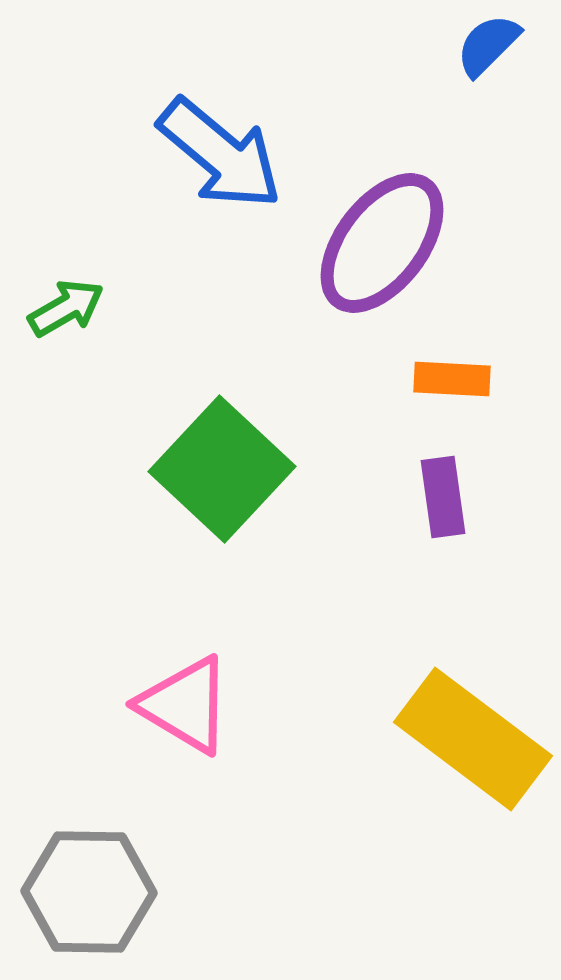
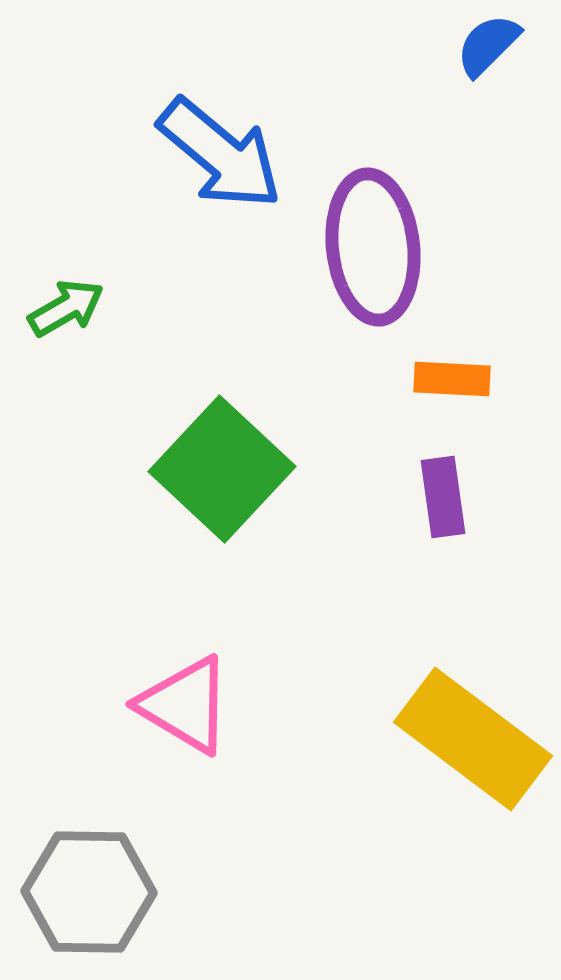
purple ellipse: moved 9 px left, 4 px down; rotated 43 degrees counterclockwise
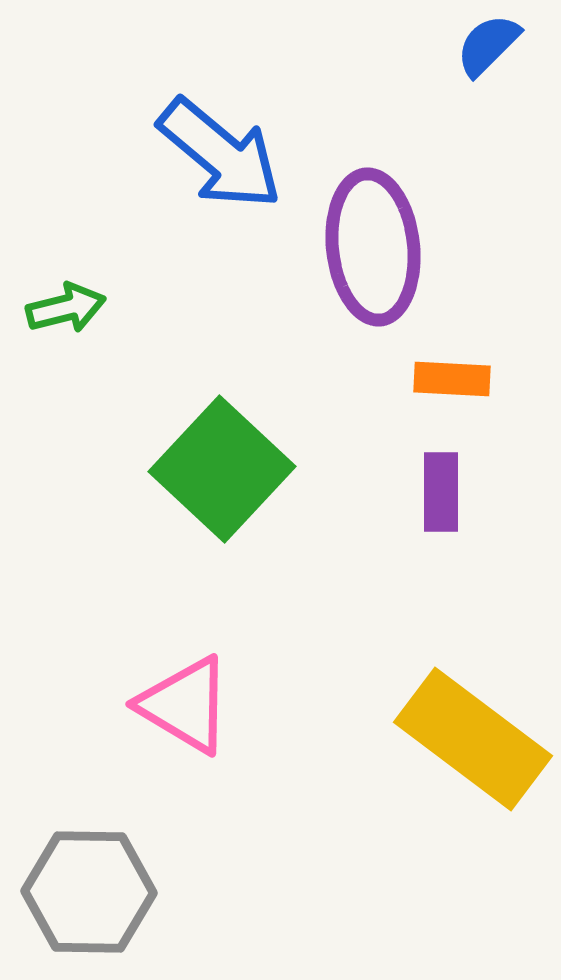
green arrow: rotated 16 degrees clockwise
purple rectangle: moved 2 px left, 5 px up; rotated 8 degrees clockwise
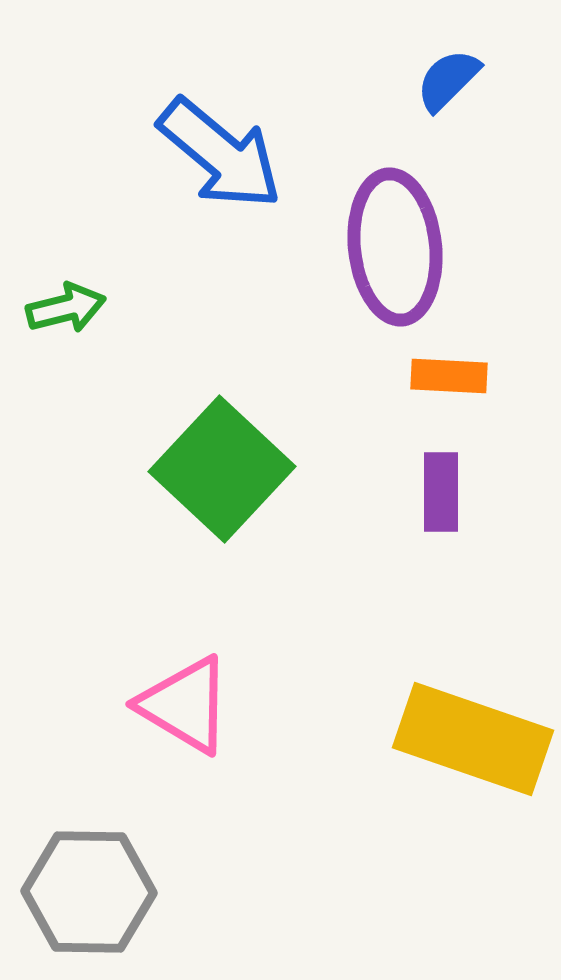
blue semicircle: moved 40 px left, 35 px down
purple ellipse: moved 22 px right
orange rectangle: moved 3 px left, 3 px up
yellow rectangle: rotated 18 degrees counterclockwise
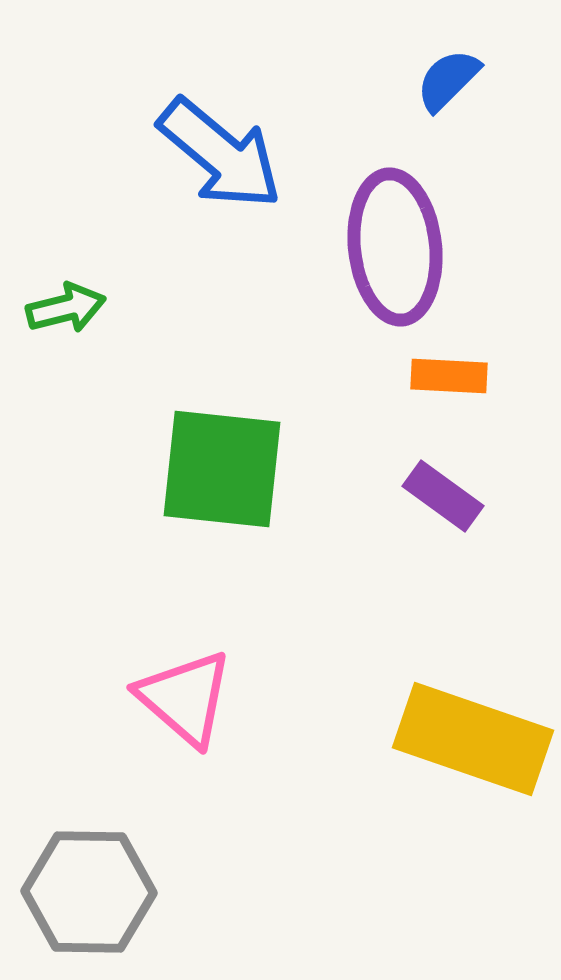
green square: rotated 37 degrees counterclockwise
purple rectangle: moved 2 px right, 4 px down; rotated 54 degrees counterclockwise
pink triangle: moved 7 px up; rotated 10 degrees clockwise
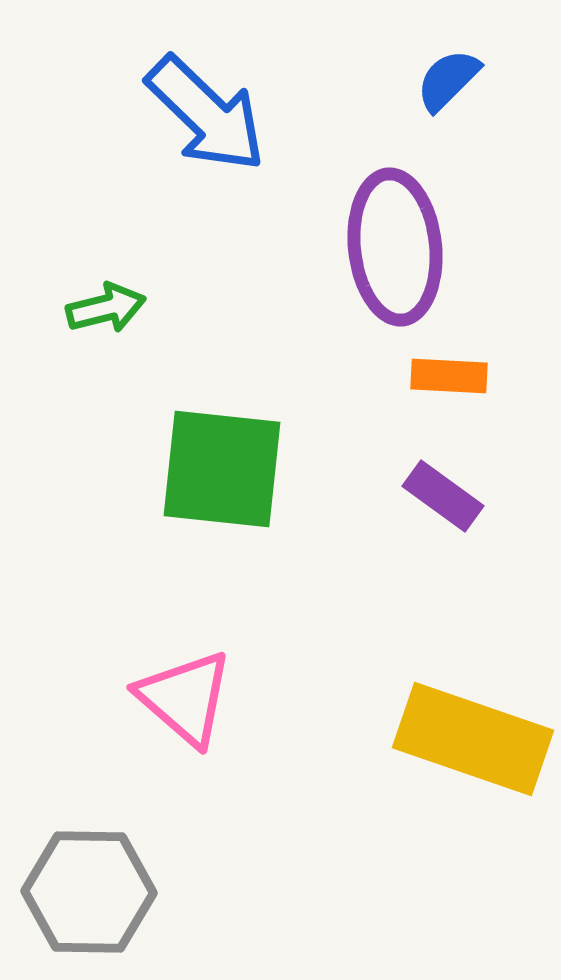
blue arrow: moved 14 px left, 40 px up; rotated 4 degrees clockwise
green arrow: moved 40 px right
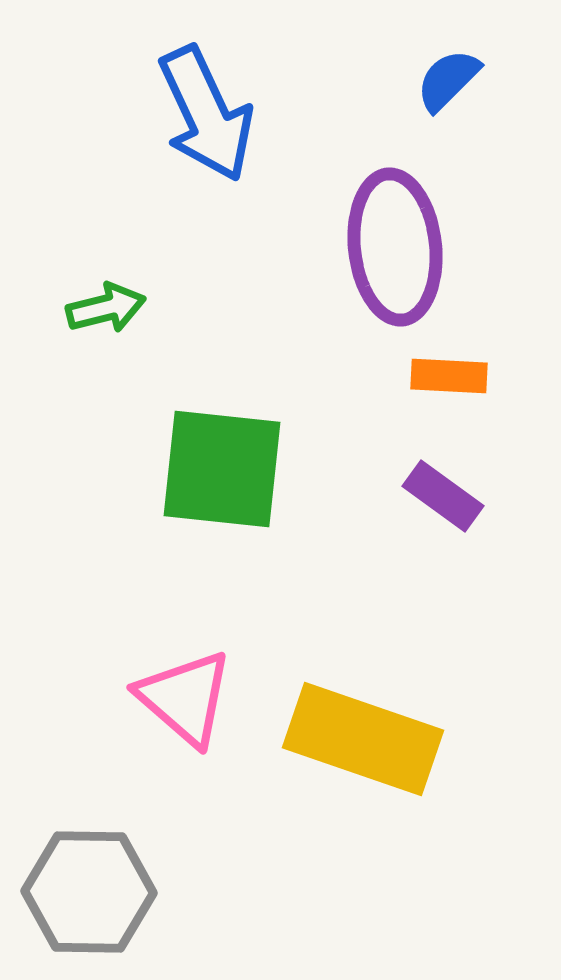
blue arrow: rotated 21 degrees clockwise
yellow rectangle: moved 110 px left
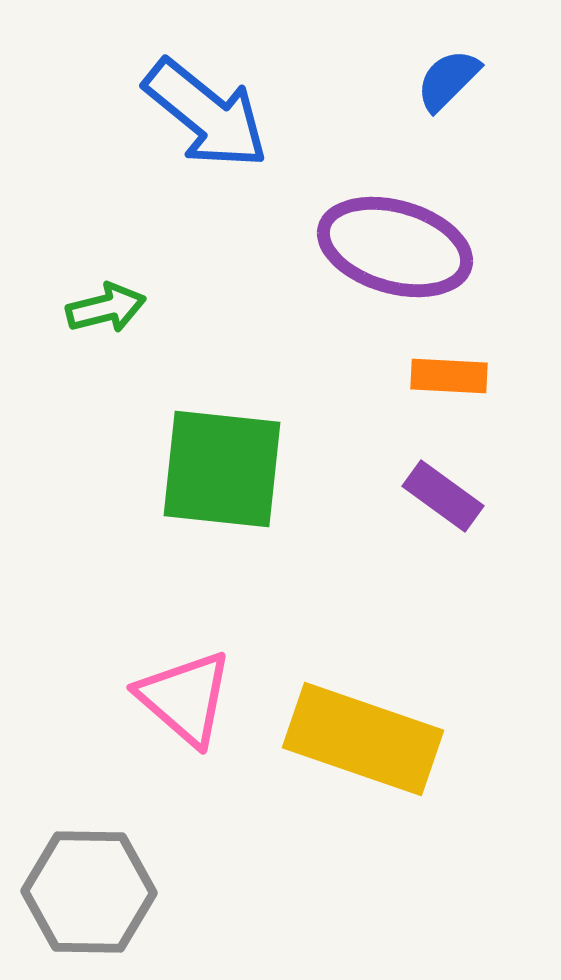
blue arrow: rotated 26 degrees counterclockwise
purple ellipse: rotated 68 degrees counterclockwise
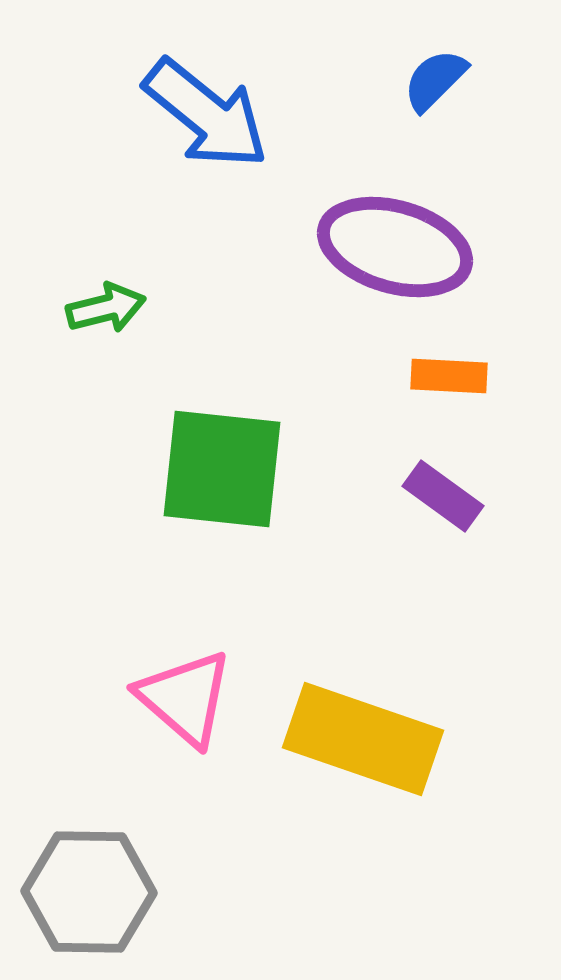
blue semicircle: moved 13 px left
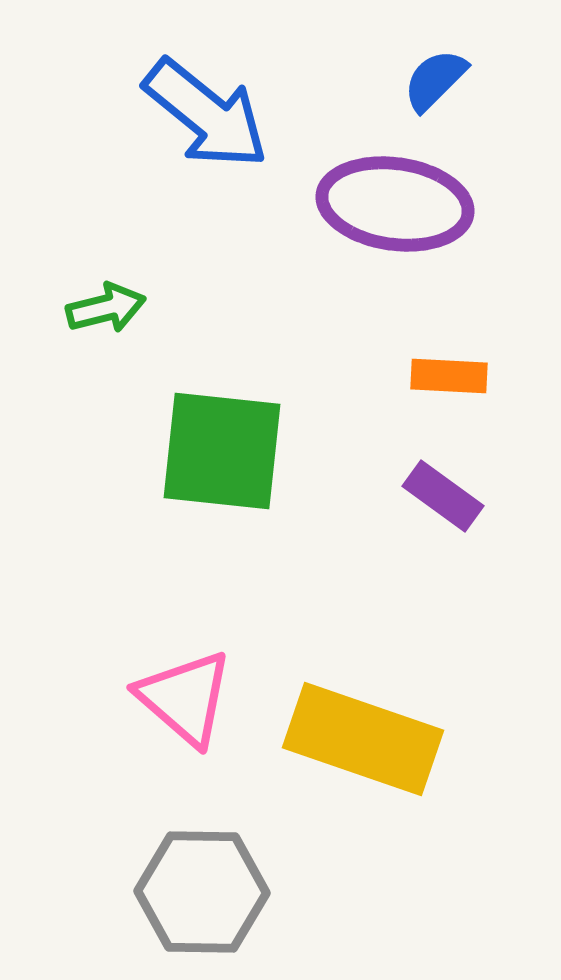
purple ellipse: moved 43 px up; rotated 8 degrees counterclockwise
green square: moved 18 px up
gray hexagon: moved 113 px right
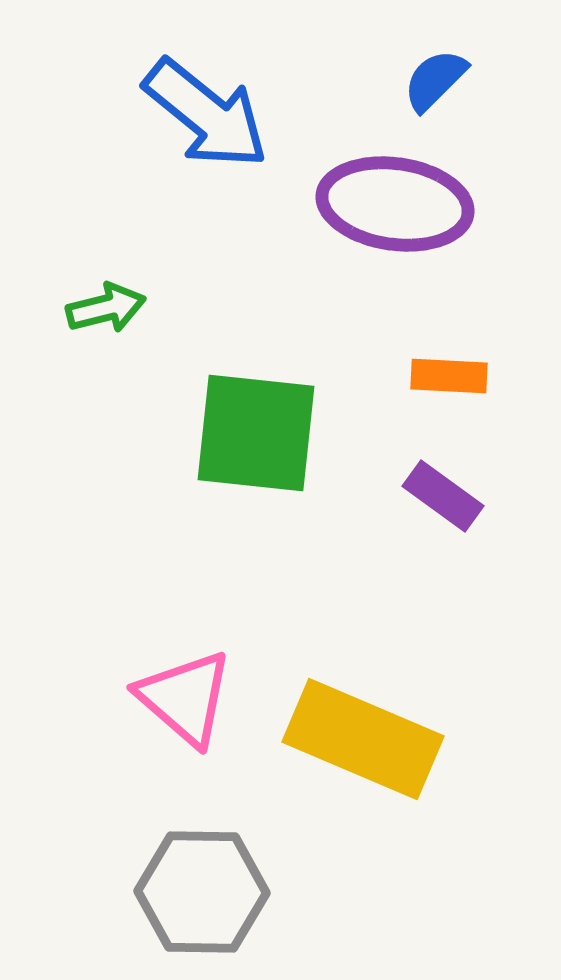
green square: moved 34 px right, 18 px up
yellow rectangle: rotated 4 degrees clockwise
